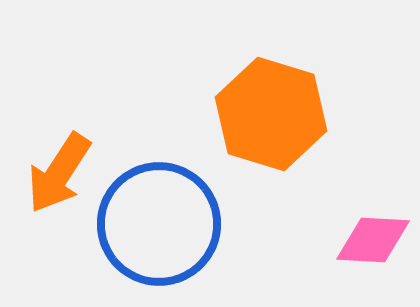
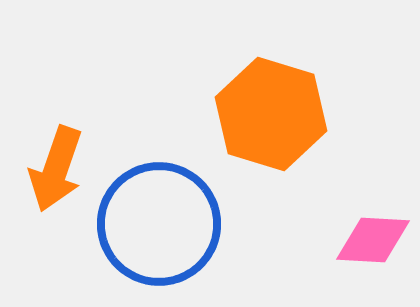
orange arrow: moved 3 px left, 4 px up; rotated 14 degrees counterclockwise
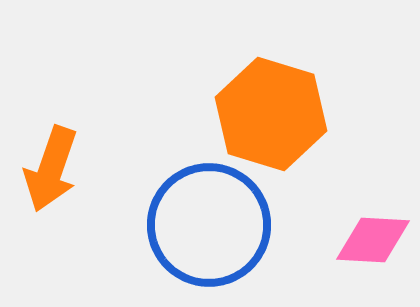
orange arrow: moved 5 px left
blue circle: moved 50 px right, 1 px down
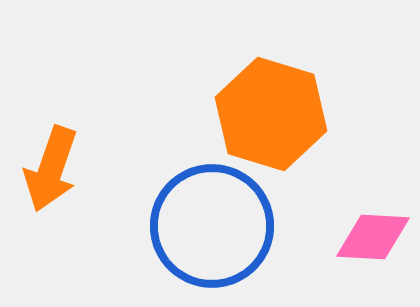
blue circle: moved 3 px right, 1 px down
pink diamond: moved 3 px up
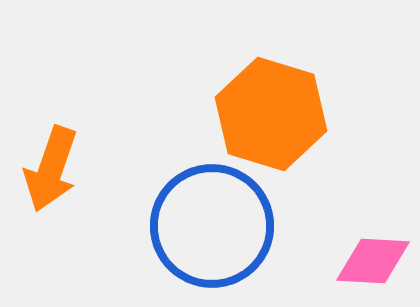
pink diamond: moved 24 px down
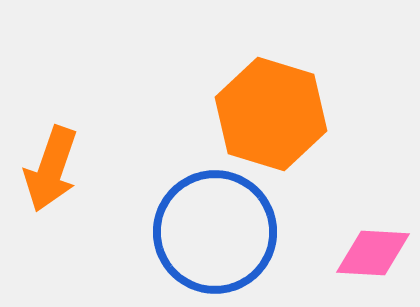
blue circle: moved 3 px right, 6 px down
pink diamond: moved 8 px up
